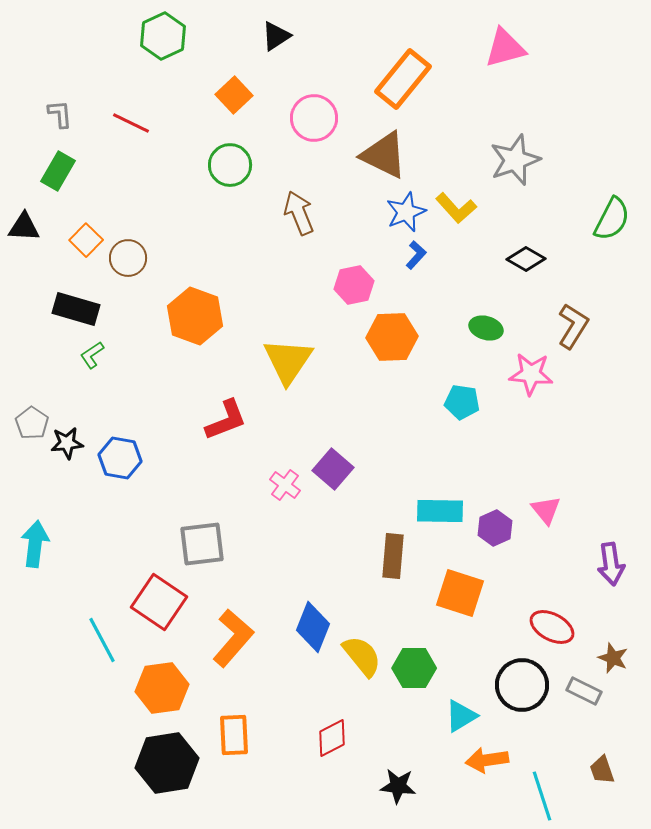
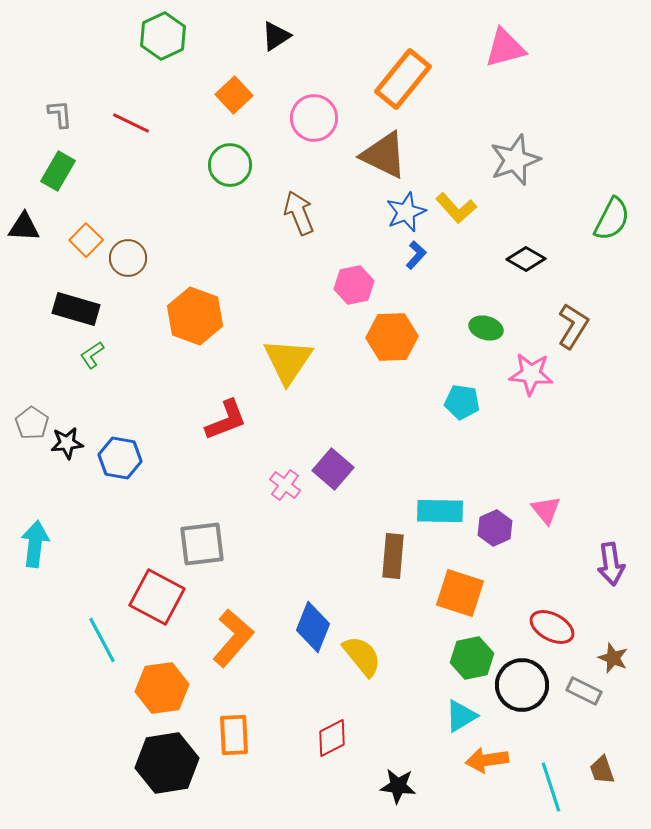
red square at (159, 602): moved 2 px left, 5 px up; rotated 6 degrees counterclockwise
green hexagon at (414, 668): moved 58 px right, 10 px up; rotated 12 degrees counterclockwise
cyan line at (542, 796): moved 9 px right, 9 px up
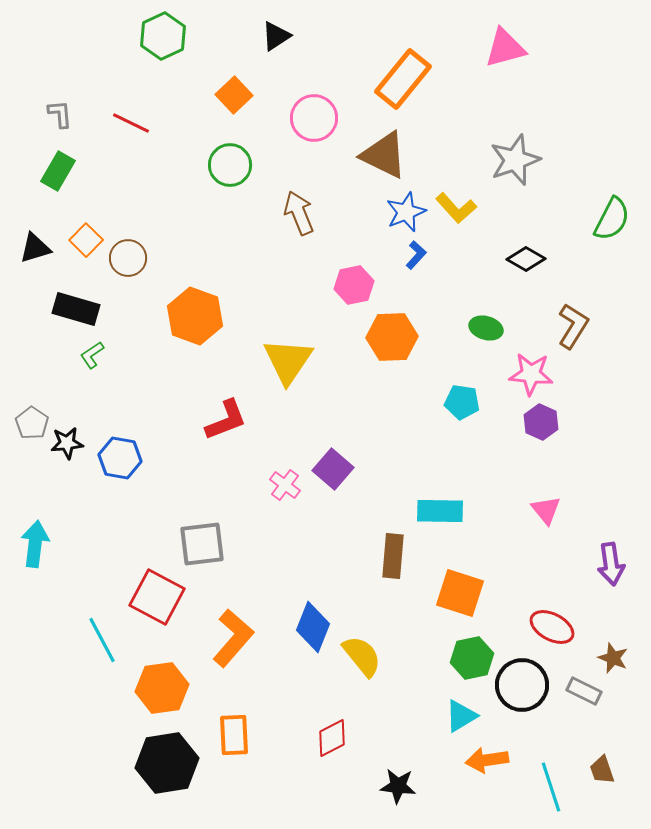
black triangle at (24, 227): moved 11 px right, 21 px down; rotated 20 degrees counterclockwise
purple hexagon at (495, 528): moved 46 px right, 106 px up; rotated 12 degrees counterclockwise
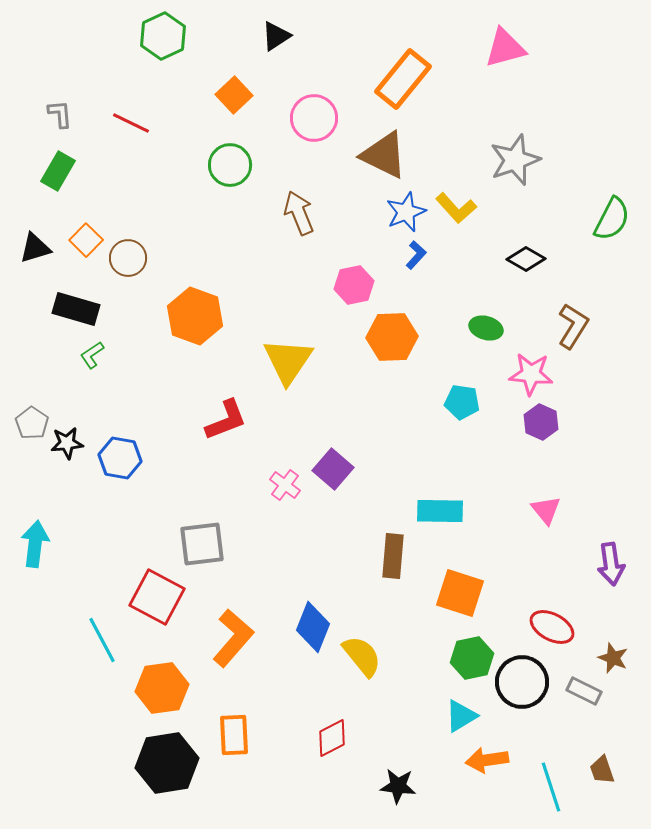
black circle at (522, 685): moved 3 px up
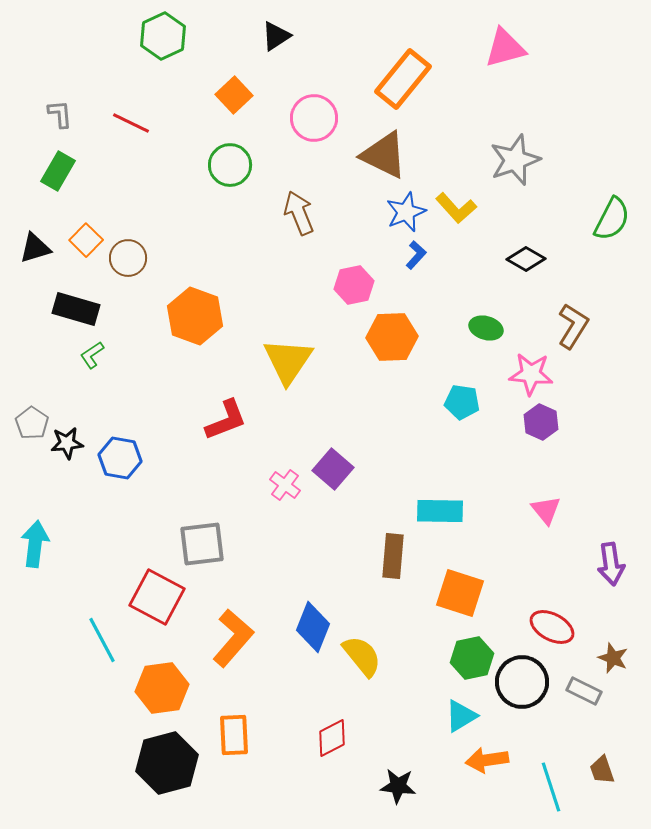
black hexagon at (167, 763): rotated 6 degrees counterclockwise
